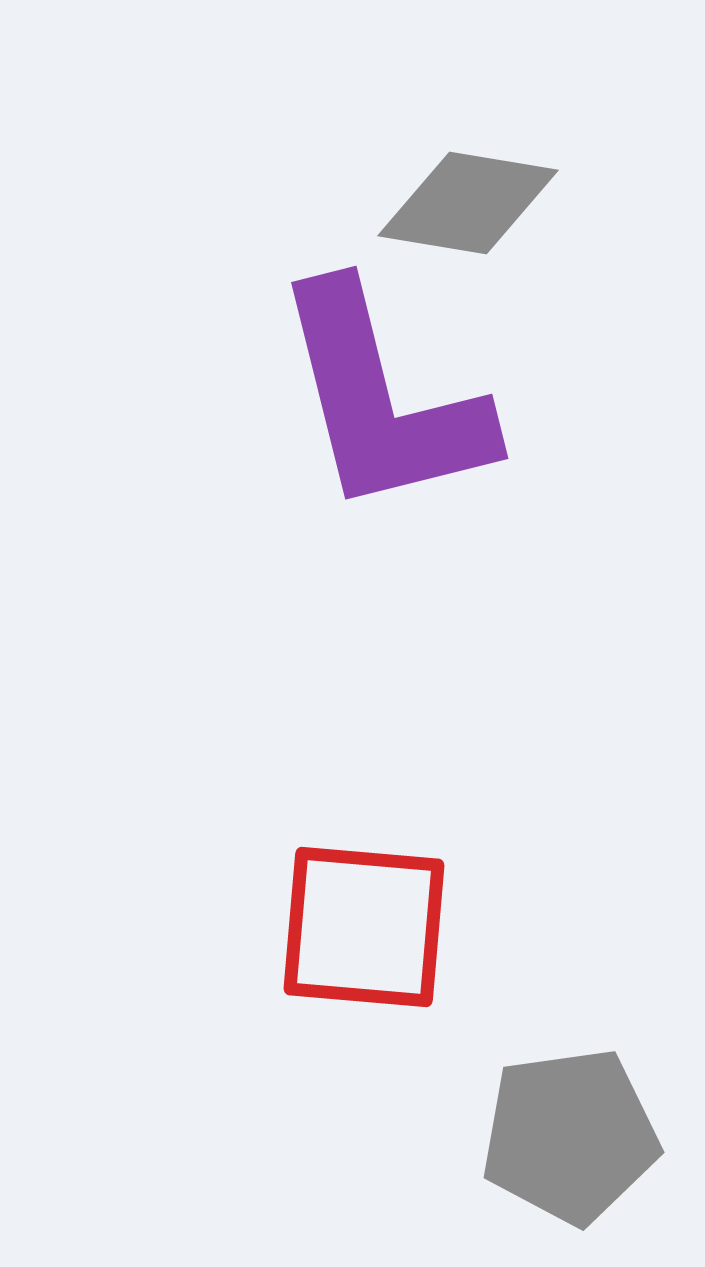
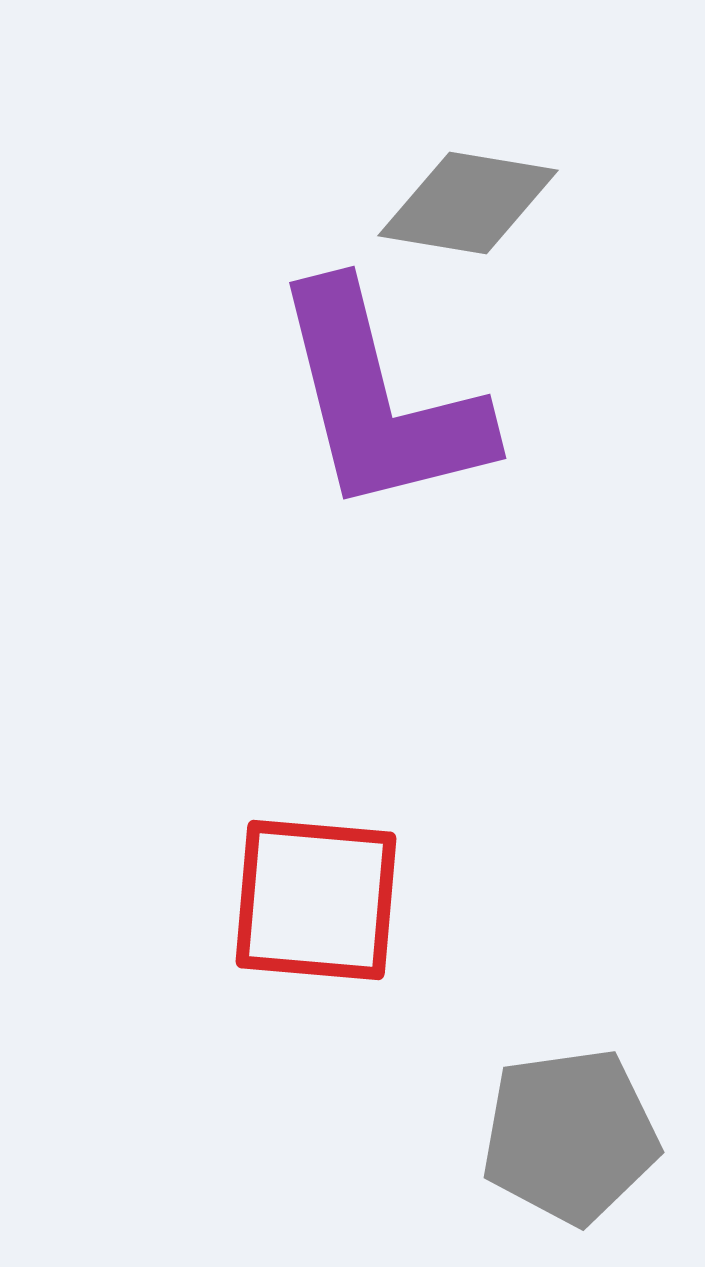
purple L-shape: moved 2 px left
red square: moved 48 px left, 27 px up
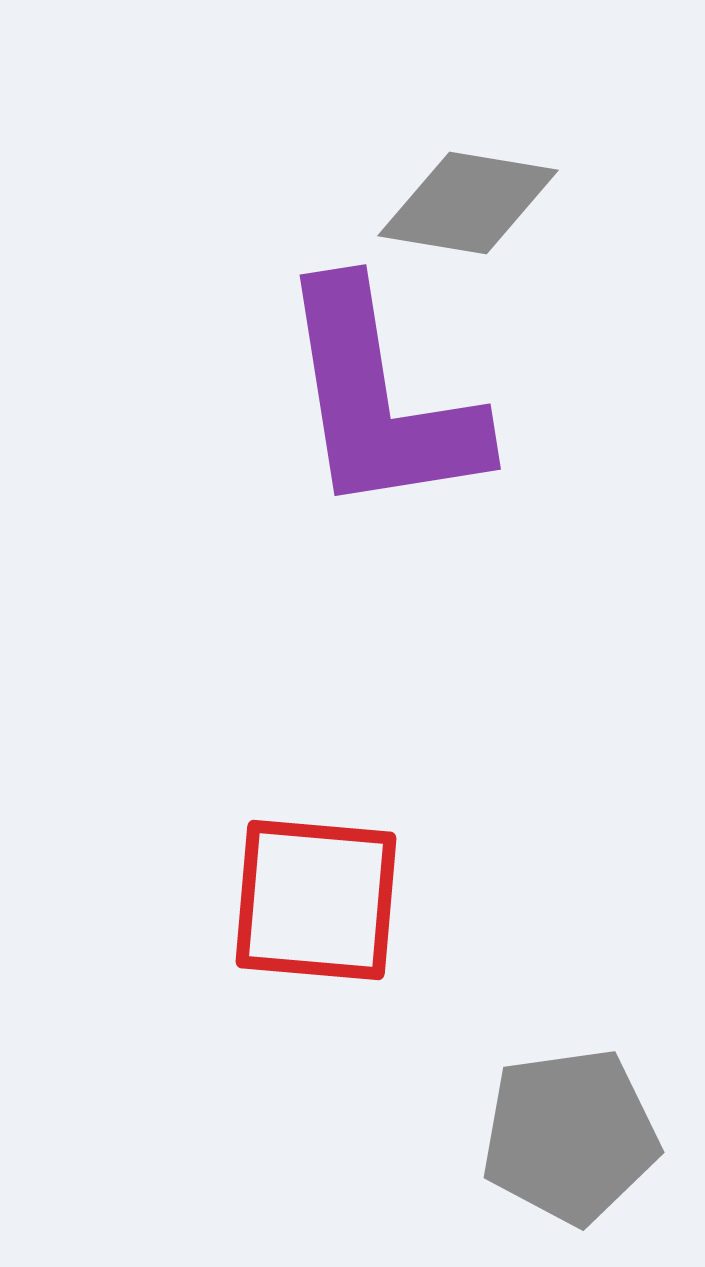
purple L-shape: rotated 5 degrees clockwise
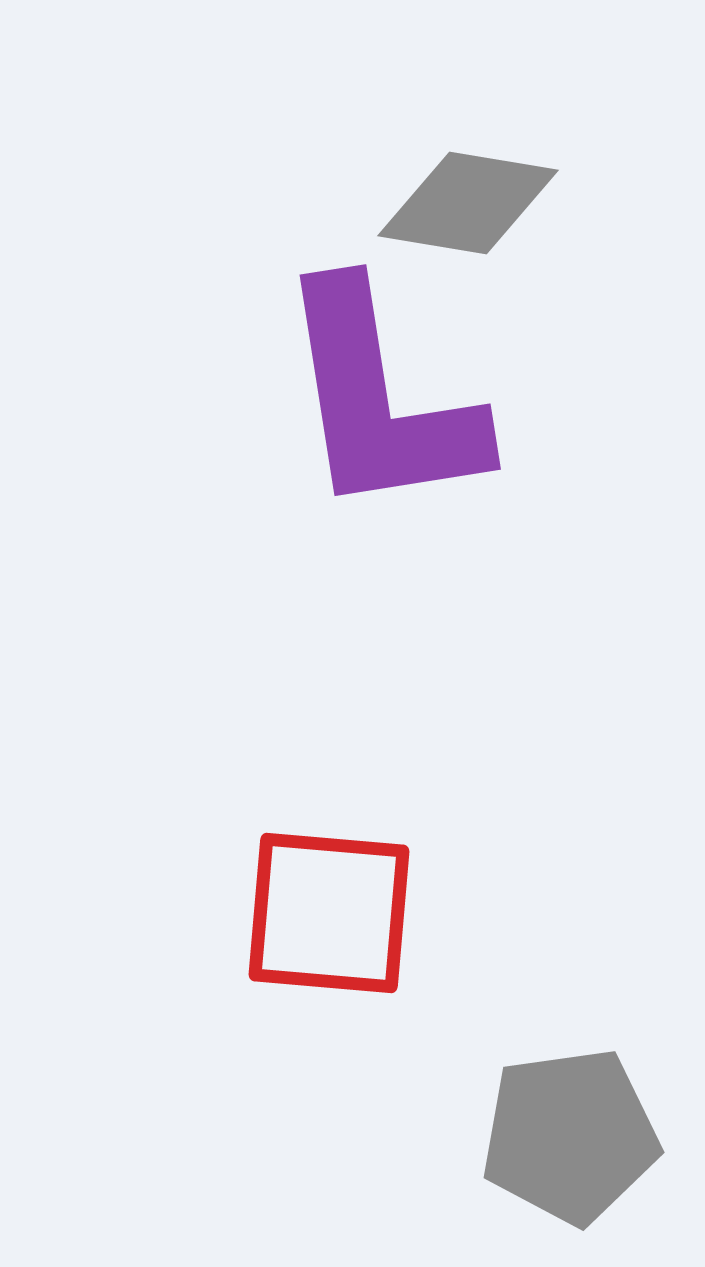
red square: moved 13 px right, 13 px down
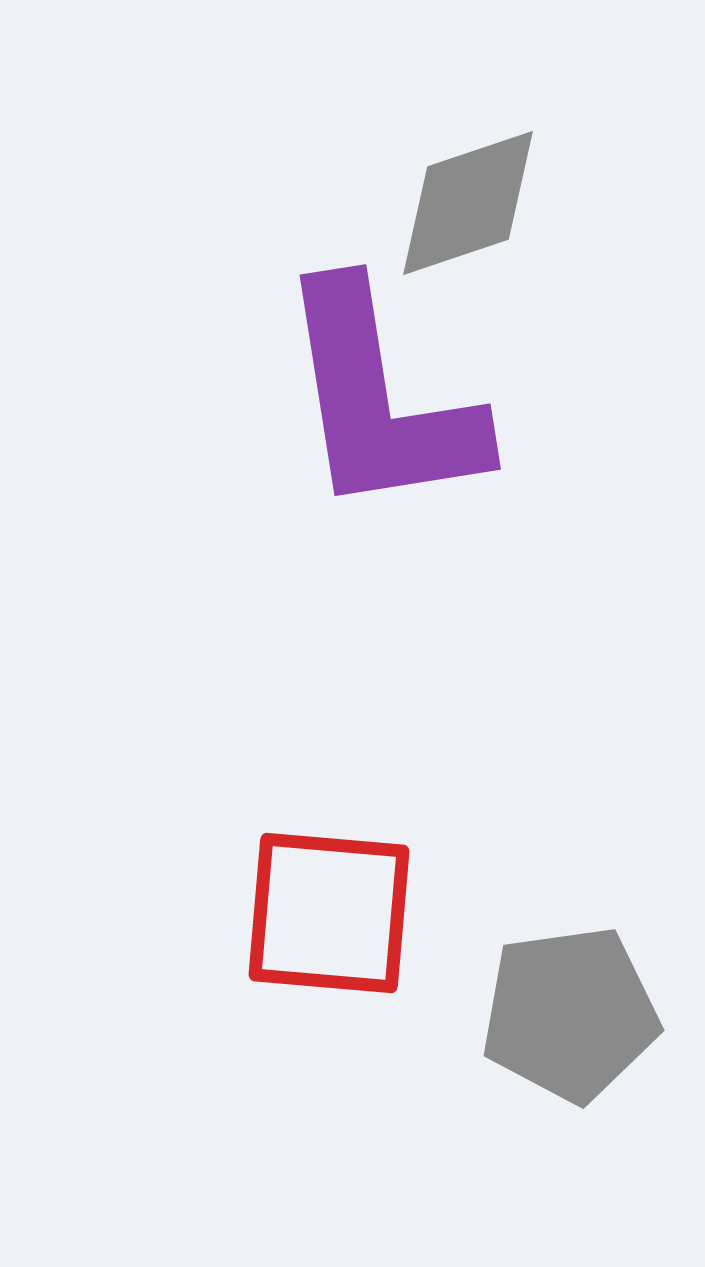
gray diamond: rotated 28 degrees counterclockwise
gray pentagon: moved 122 px up
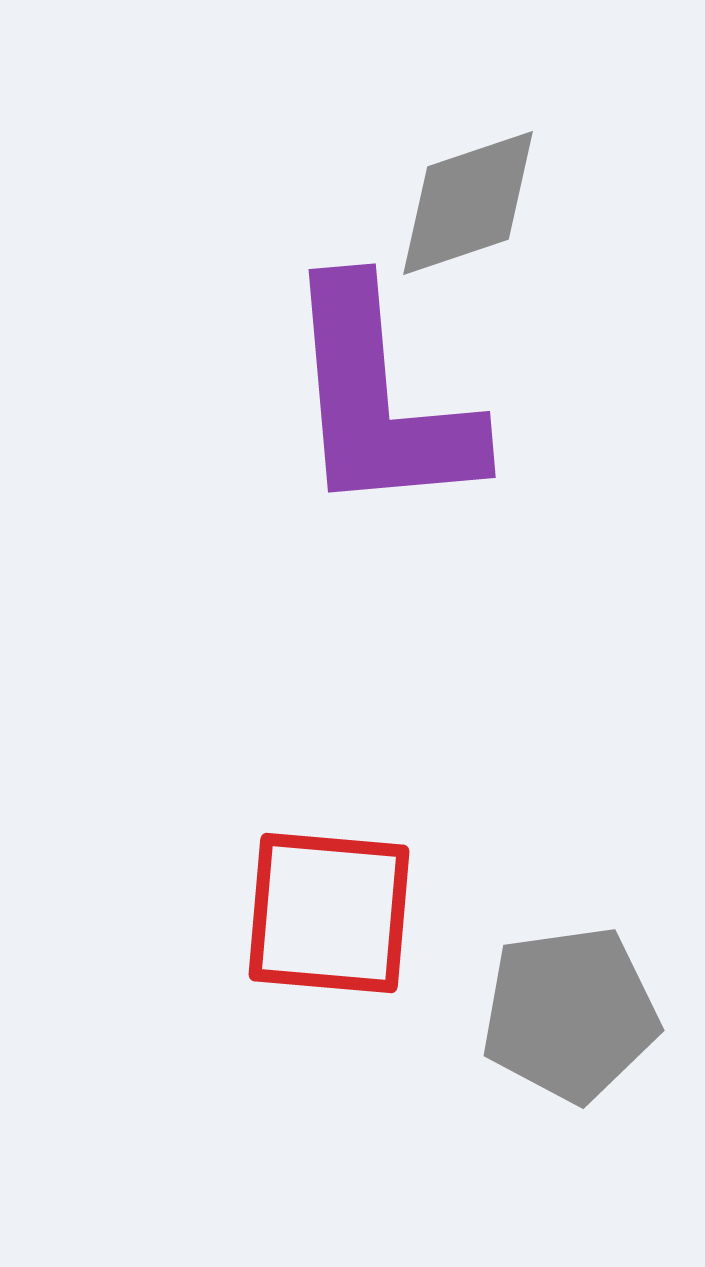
purple L-shape: rotated 4 degrees clockwise
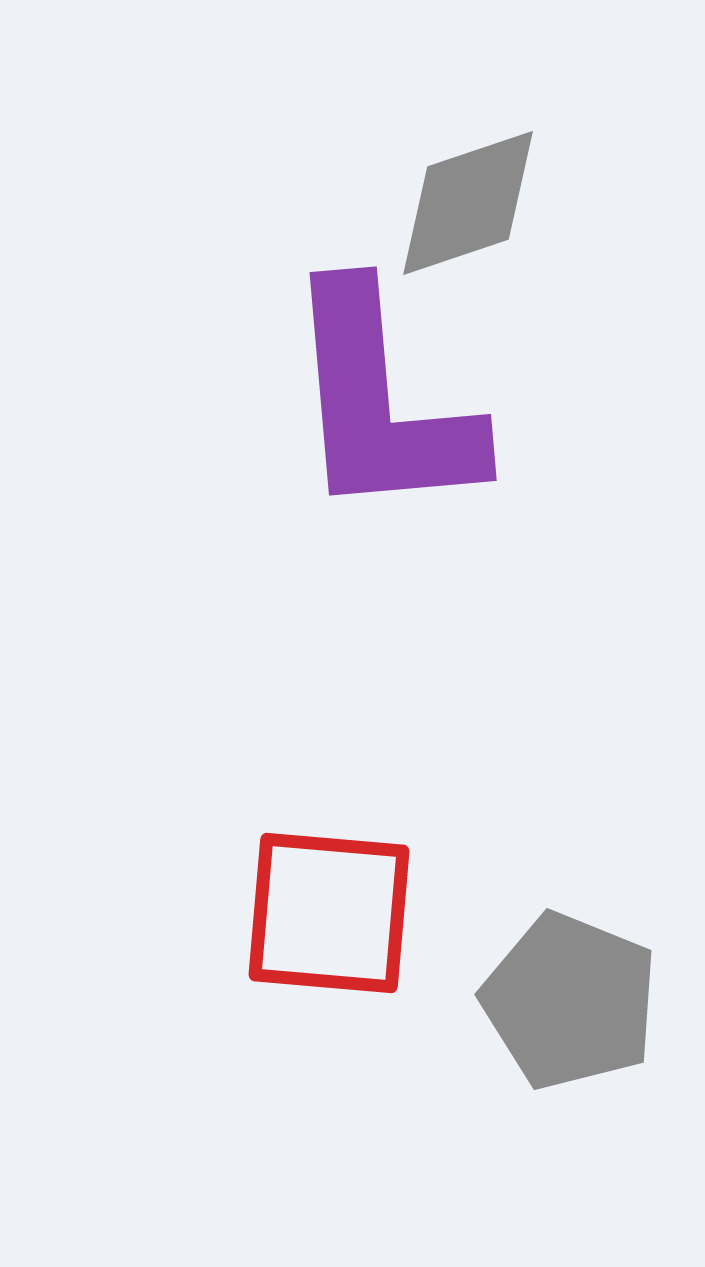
purple L-shape: moved 1 px right, 3 px down
gray pentagon: moved 13 px up; rotated 30 degrees clockwise
